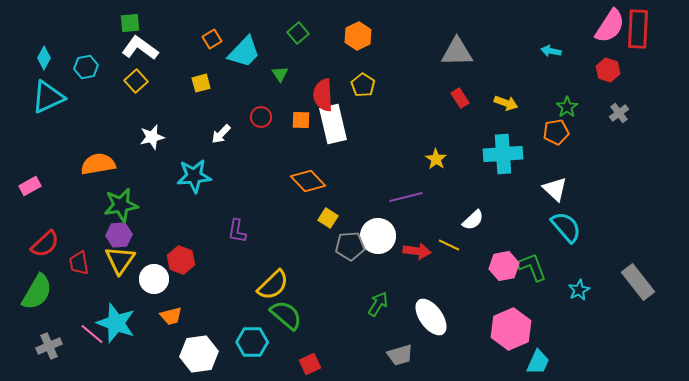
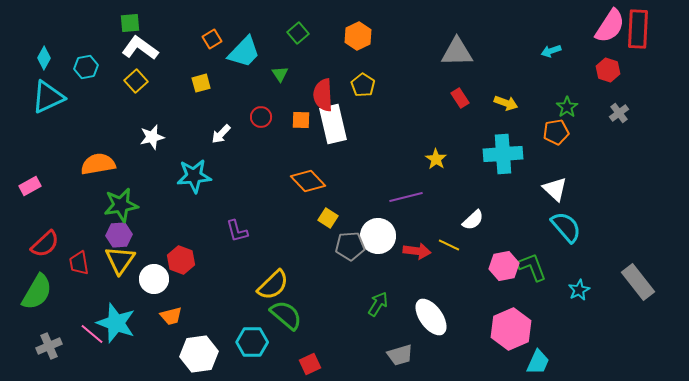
cyan arrow at (551, 51): rotated 30 degrees counterclockwise
purple L-shape at (237, 231): rotated 25 degrees counterclockwise
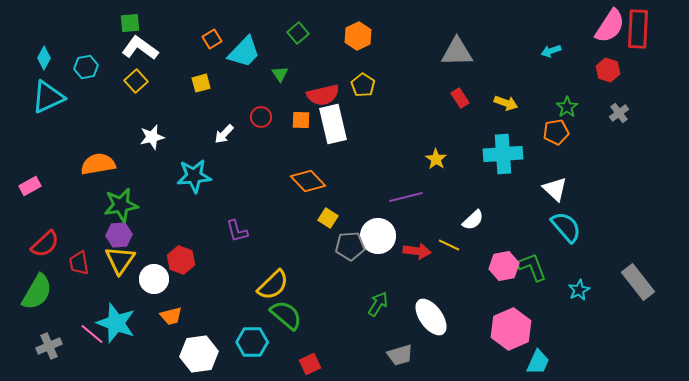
red semicircle at (323, 95): rotated 100 degrees counterclockwise
white arrow at (221, 134): moved 3 px right
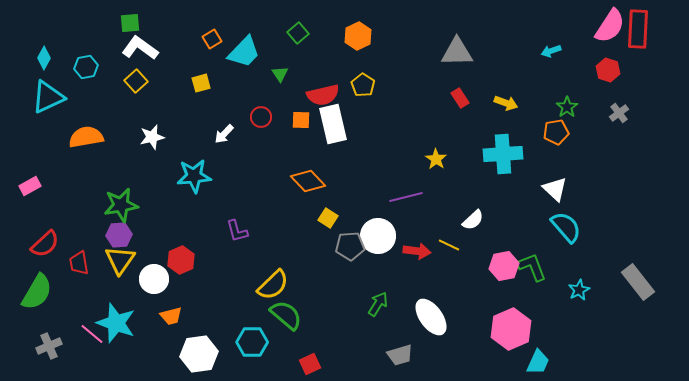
orange semicircle at (98, 164): moved 12 px left, 27 px up
red hexagon at (181, 260): rotated 16 degrees clockwise
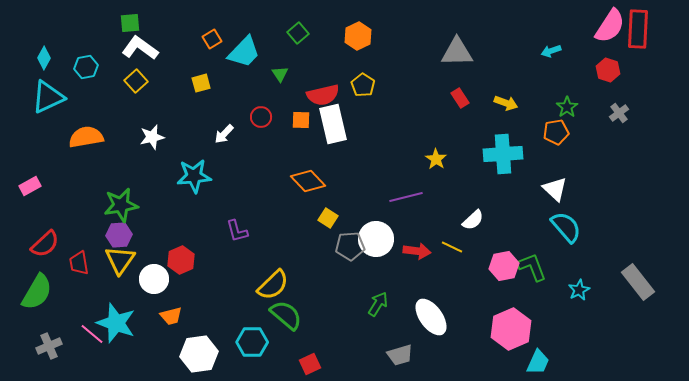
white circle at (378, 236): moved 2 px left, 3 px down
yellow line at (449, 245): moved 3 px right, 2 px down
